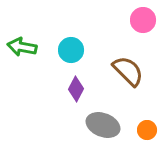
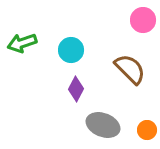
green arrow: moved 4 px up; rotated 28 degrees counterclockwise
brown semicircle: moved 2 px right, 2 px up
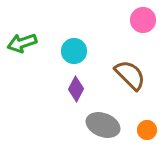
cyan circle: moved 3 px right, 1 px down
brown semicircle: moved 6 px down
